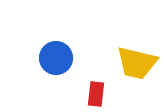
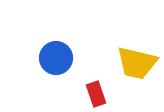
red rectangle: rotated 25 degrees counterclockwise
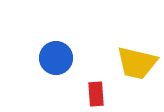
red rectangle: rotated 15 degrees clockwise
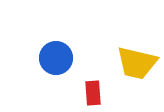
red rectangle: moved 3 px left, 1 px up
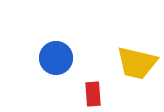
red rectangle: moved 1 px down
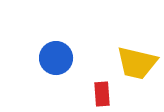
red rectangle: moved 9 px right
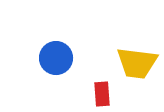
yellow trapezoid: rotated 6 degrees counterclockwise
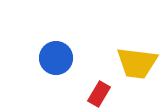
red rectangle: moved 3 px left; rotated 35 degrees clockwise
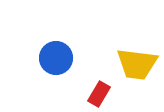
yellow trapezoid: moved 1 px down
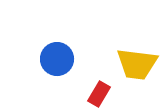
blue circle: moved 1 px right, 1 px down
